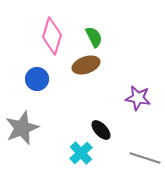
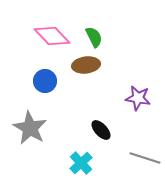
pink diamond: rotated 60 degrees counterclockwise
brown ellipse: rotated 12 degrees clockwise
blue circle: moved 8 px right, 2 px down
gray star: moved 8 px right; rotated 20 degrees counterclockwise
cyan cross: moved 10 px down
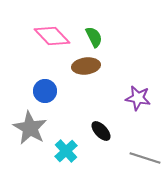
brown ellipse: moved 1 px down
blue circle: moved 10 px down
black ellipse: moved 1 px down
cyan cross: moved 15 px left, 12 px up
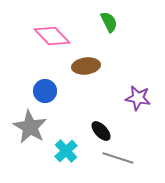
green semicircle: moved 15 px right, 15 px up
gray star: moved 1 px up
gray line: moved 27 px left
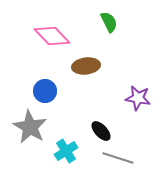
cyan cross: rotated 10 degrees clockwise
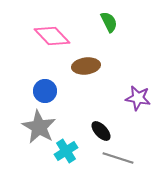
gray star: moved 9 px right
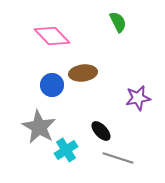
green semicircle: moved 9 px right
brown ellipse: moved 3 px left, 7 px down
blue circle: moved 7 px right, 6 px up
purple star: rotated 20 degrees counterclockwise
cyan cross: moved 1 px up
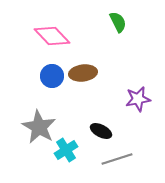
blue circle: moved 9 px up
purple star: moved 1 px down
black ellipse: rotated 20 degrees counterclockwise
gray line: moved 1 px left, 1 px down; rotated 36 degrees counterclockwise
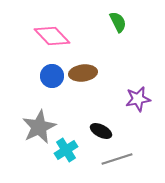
gray star: rotated 16 degrees clockwise
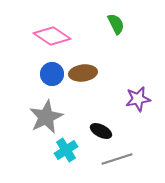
green semicircle: moved 2 px left, 2 px down
pink diamond: rotated 12 degrees counterclockwise
blue circle: moved 2 px up
gray star: moved 7 px right, 10 px up
